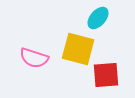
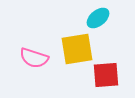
cyan ellipse: rotated 10 degrees clockwise
yellow square: moved 1 px left; rotated 24 degrees counterclockwise
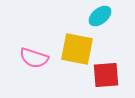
cyan ellipse: moved 2 px right, 2 px up
yellow square: rotated 20 degrees clockwise
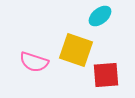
yellow square: moved 1 px left, 1 px down; rotated 8 degrees clockwise
pink semicircle: moved 4 px down
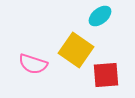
yellow square: rotated 16 degrees clockwise
pink semicircle: moved 1 px left, 2 px down
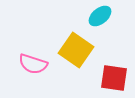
red square: moved 8 px right, 3 px down; rotated 12 degrees clockwise
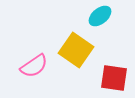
pink semicircle: moved 1 px right, 2 px down; rotated 52 degrees counterclockwise
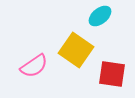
red square: moved 2 px left, 4 px up
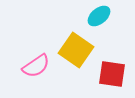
cyan ellipse: moved 1 px left
pink semicircle: moved 2 px right
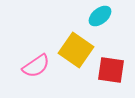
cyan ellipse: moved 1 px right
red square: moved 1 px left, 4 px up
